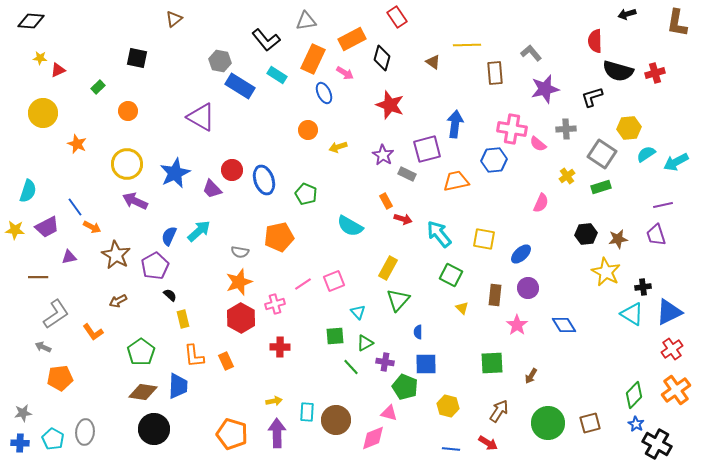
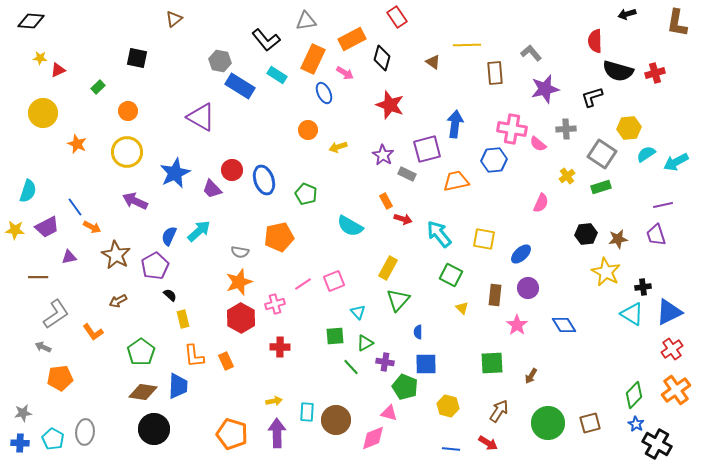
yellow circle at (127, 164): moved 12 px up
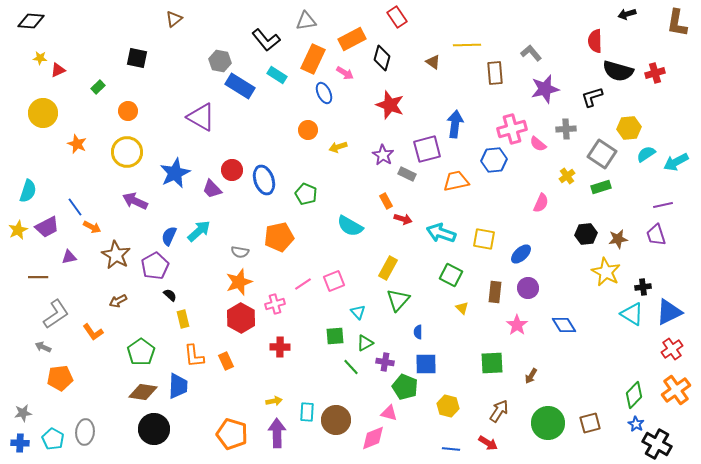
pink cross at (512, 129): rotated 24 degrees counterclockwise
yellow star at (15, 230): moved 3 px right; rotated 30 degrees counterclockwise
cyan arrow at (439, 234): moved 2 px right, 1 px up; rotated 32 degrees counterclockwise
brown rectangle at (495, 295): moved 3 px up
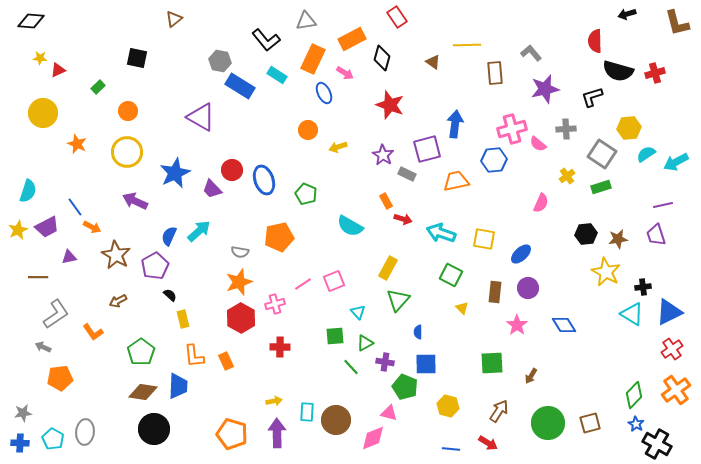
brown L-shape at (677, 23): rotated 24 degrees counterclockwise
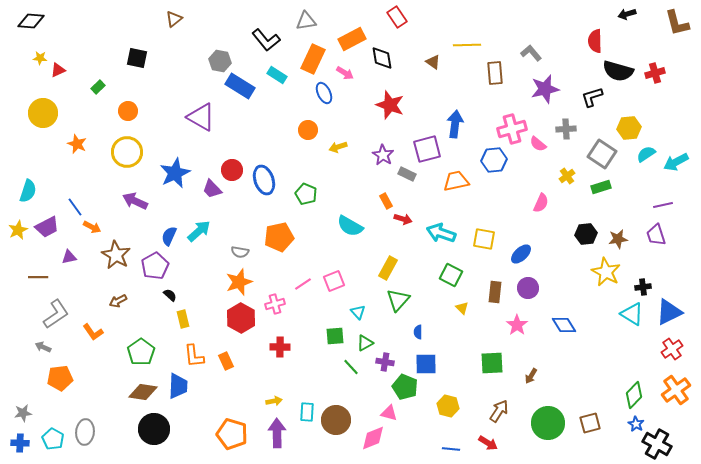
black diamond at (382, 58): rotated 25 degrees counterclockwise
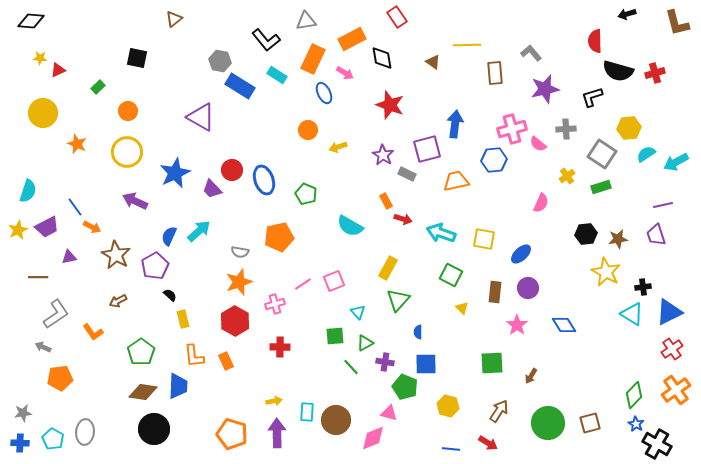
red hexagon at (241, 318): moved 6 px left, 3 px down
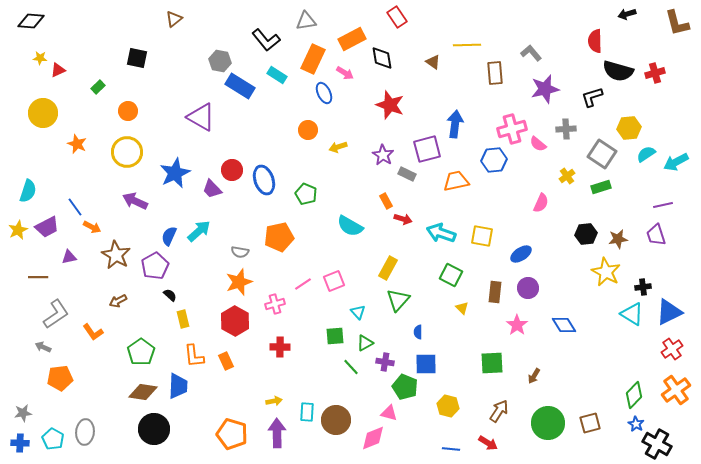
yellow square at (484, 239): moved 2 px left, 3 px up
blue ellipse at (521, 254): rotated 10 degrees clockwise
brown arrow at (531, 376): moved 3 px right
